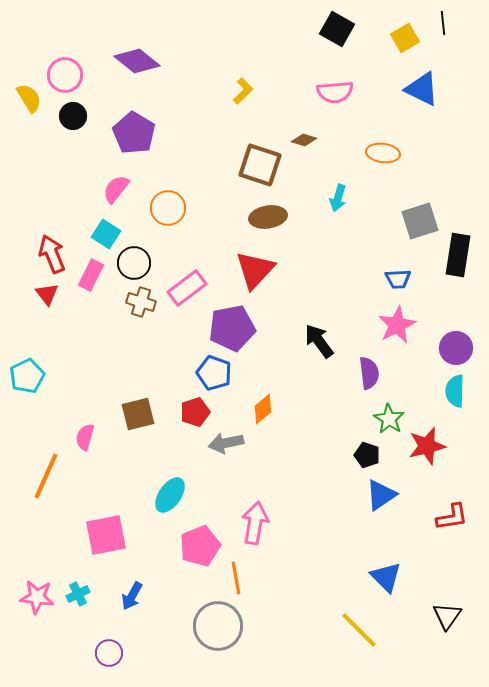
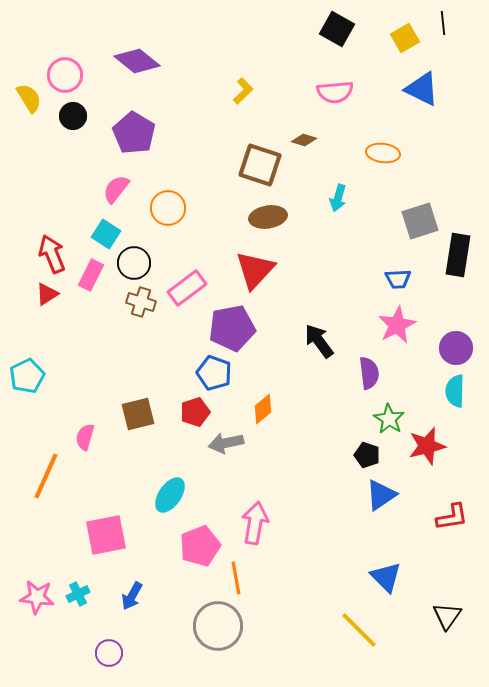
red triangle at (47, 294): rotated 35 degrees clockwise
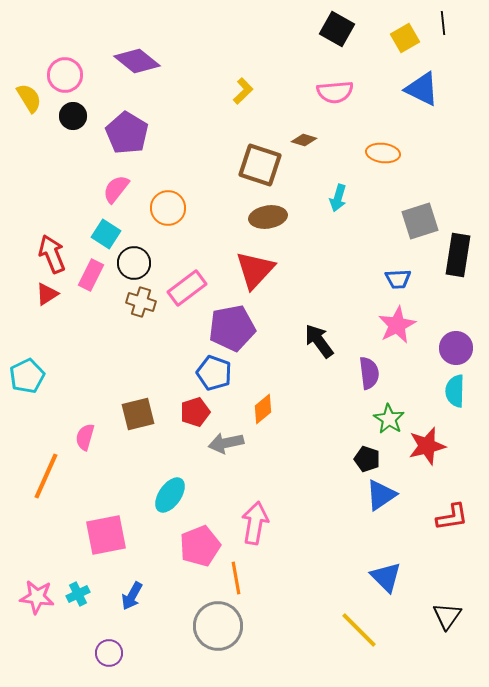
purple pentagon at (134, 133): moved 7 px left
black pentagon at (367, 455): moved 4 px down
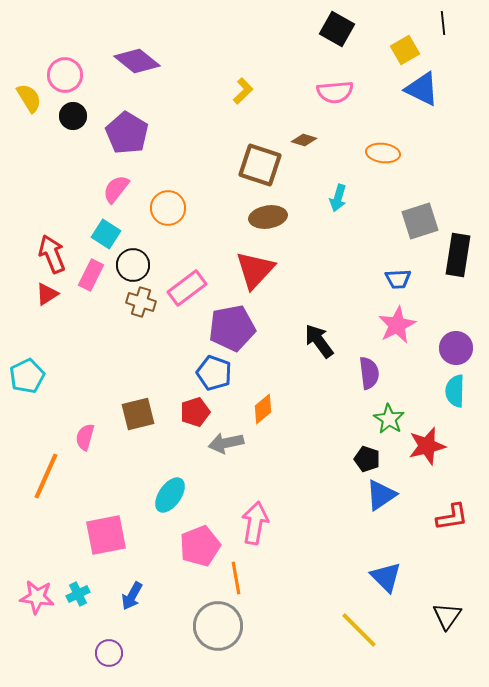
yellow square at (405, 38): moved 12 px down
black circle at (134, 263): moved 1 px left, 2 px down
